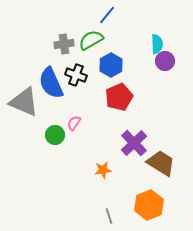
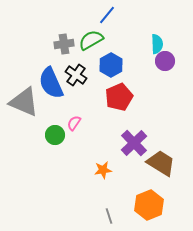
black cross: rotated 15 degrees clockwise
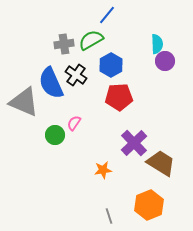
red pentagon: rotated 20 degrees clockwise
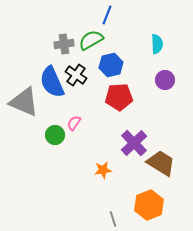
blue line: rotated 18 degrees counterclockwise
purple circle: moved 19 px down
blue hexagon: rotated 15 degrees clockwise
blue semicircle: moved 1 px right, 1 px up
gray line: moved 4 px right, 3 px down
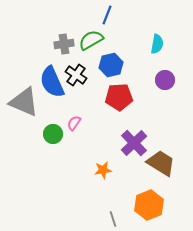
cyan semicircle: rotated 12 degrees clockwise
green circle: moved 2 px left, 1 px up
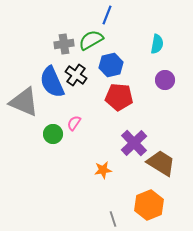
red pentagon: rotated 8 degrees clockwise
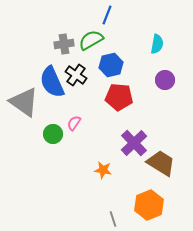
gray triangle: rotated 12 degrees clockwise
orange star: rotated 18 degrees clockwise
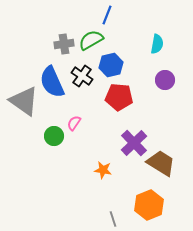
black cross: moved 6 px right, 1 px down
gray triangle: moved 1 px up
green circle: moved 1 px right, 2 px down
